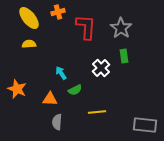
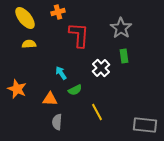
yellow ellipse: moved 4 px left
red L-shape: moved 7 px left, 8 px down
yellow line: rotated 66 degrees clockwise
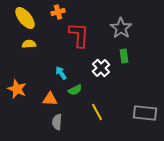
gray rectangle: moved 12 px up
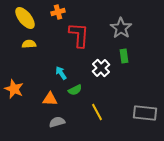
orange star: moved 3 px left
gray semicircle: rotated 70 degrees clockwise
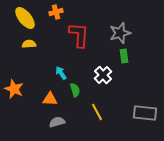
orange cross: moved 2 px left
gray star: moved 1 px left, 5 px down; rotated 20 degrees clockwise
white cross: moved 2 px right, 7 px down
green semicircle: rotated 80 degrees counterclockwise
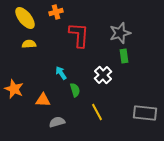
orange triangle: moved 7 px left, 1 px down
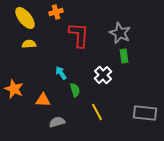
gray star: rotated 30 degrees counterclockwise
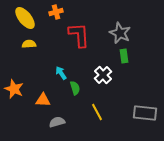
red L-shape: rotated 8 degrees counterclockwise
green semicircle: moved 2 px up
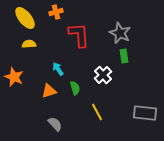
cyan arrow: moved 3 px left, 4 px up
orange star: moved 12 px up
orange triangle: moved 6 px right, 9 px up; rotated 21 degrees counterclockwise
gray semicircle: moved 2 px left, 2 px down; rotated 63 degrees clockwise
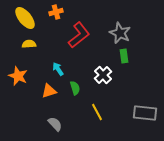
red L-shape: rotated 56 degrees clockwise
orange star: moved 4 px right, 1 px up
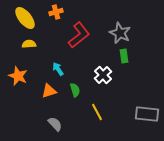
green semicircle: moved 2 px down
gray rectangle: moved 2 px right, 1 px down
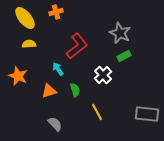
red L-shape: moved 2 px left, 11 px down
green rectangle: rotated 72 degrees clockwise
